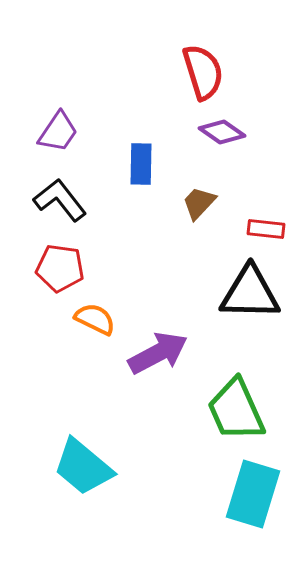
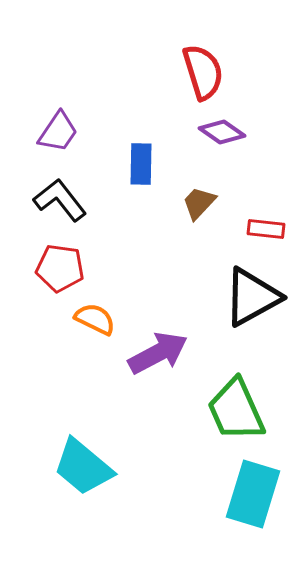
black triangle: moved 2 px right, 4 px down; rotated 30 degrees counterclockwise
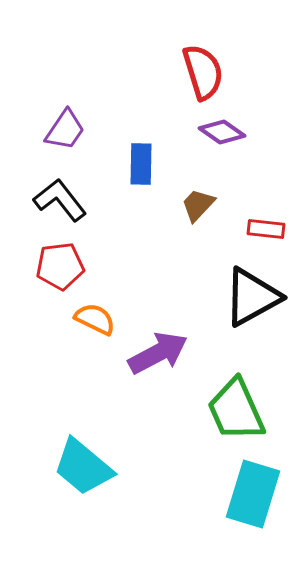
purple trapezoid: moved 7 px right, 2 px up
brown trapezoid: moved 1 px left, 2 px down
red pentagon: moved 2 px up; rotated 15 degrees counterclockwise
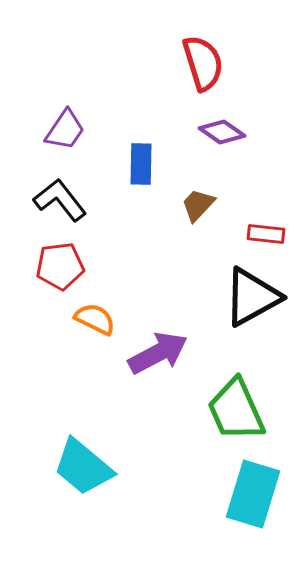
red semicircle: moved 9 px up
red rectangle: moved 5 px down
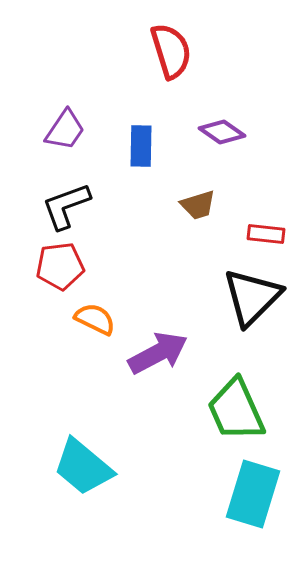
red semicircle: moved 32 px left, 12 px up
blue rectangle: moved 18 px up
black L-shape: moved 6 px right, 6 px down; rotated 72 degrees counterclockwise
brown trapezoid: rotated 150 degrees counterclockwise
black triangle: rotated 16 degrees counterclockwise
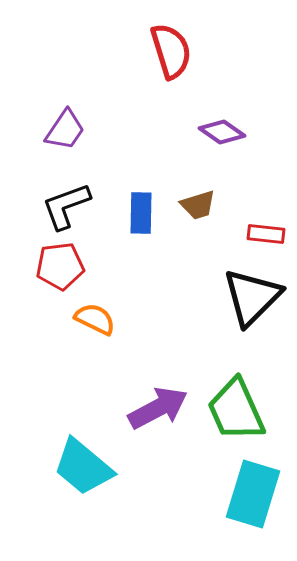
blue rectangle: moved 67 px down
purple arrow: moved 55 px down
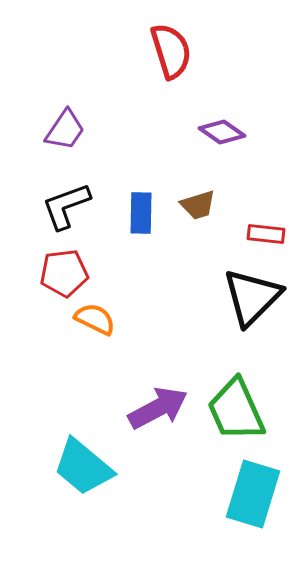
red pentagon: moved 4 px right, 7 px down
